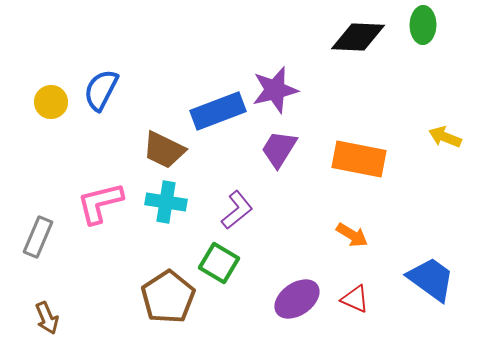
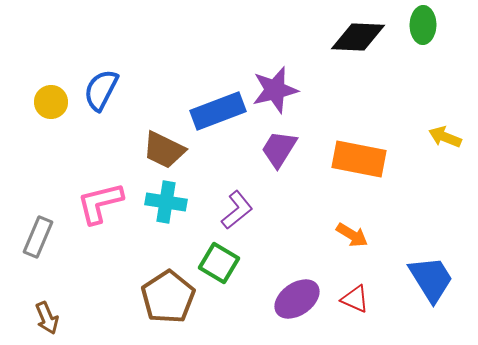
blue trapezoid: rotated 22 degrees clockwise
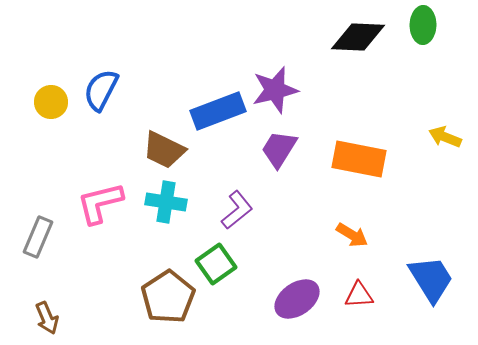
green square: moved 3 px left, 1 px down; rotated 24 degrees clockwise
red triangle: moved 4 px right, 4 px up; rotated 28 degrees counterclockwise
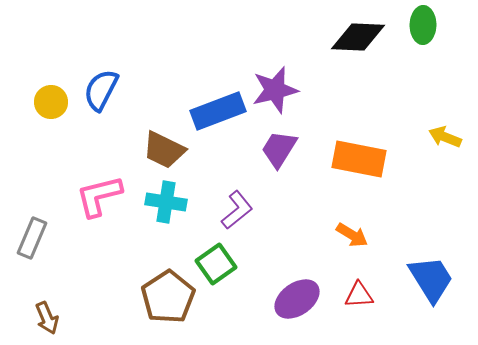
pink L-shape: moved 1 px left, 7 px up
gray rectangle: moved 6 px left, 1 px down
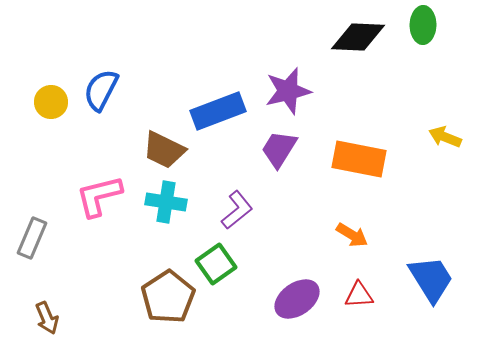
purple star: moved 13 px right, 1 px down
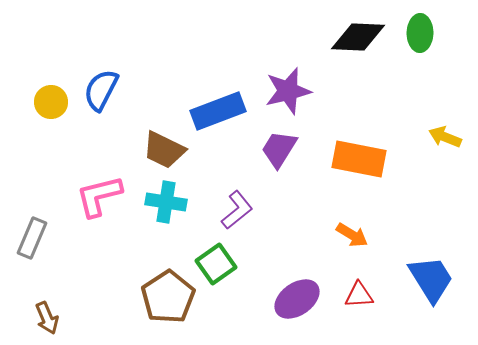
green ellipse: moved 3 px left, 8 px down
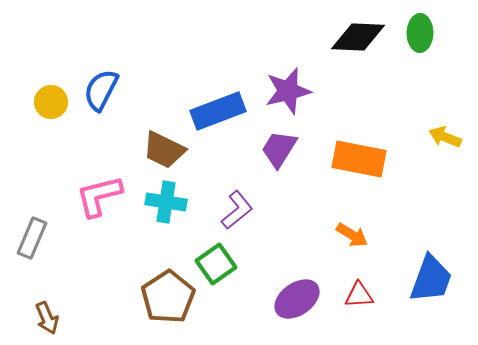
blue trapezoid: rotated 52 degrees clockwise
